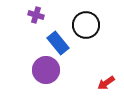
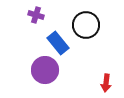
purple circle: moved 1 px left
red arrow: rotated 48 degrees counterclockwise
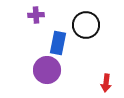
purple cross: rotated 21 degrees counterclockwise
blue rectangle: rotated 50 degrees clockwise
purple circle: moved 2 px right
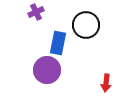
purple cross: moved 3 px up; rotated 21 degrees counterclockwise
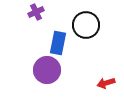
red arrow: rotated 66 degrees clockwise
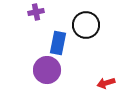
purple cross: rotated 14 degrees clockwise
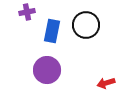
purple cross: moved 9 px left
blue rectangle: moved 6 px left, 12 px up
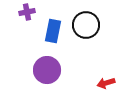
blue rectangle: moved 1 px right
